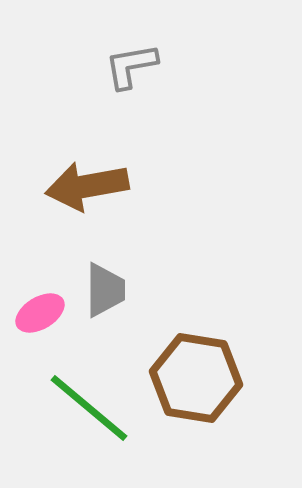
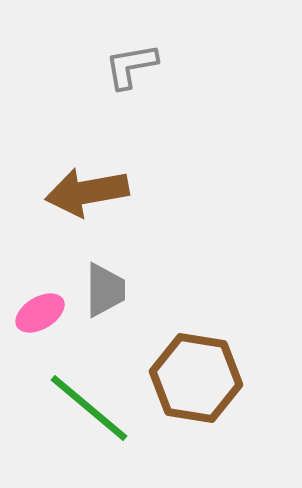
brown arrow: moved 6 px down
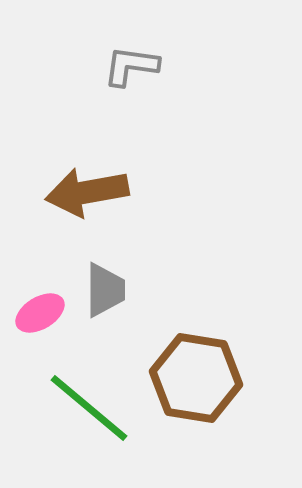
gray L-shape: rotated 18 degrees clockwise
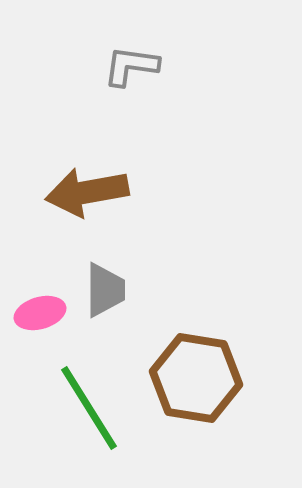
pink ellipse: rotated 15 degrees clockwise
green line: rotated 18 degrees clockwise
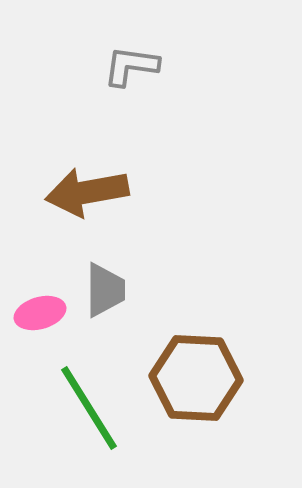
brown hexagon: rotated 6 degrees counterclockwise
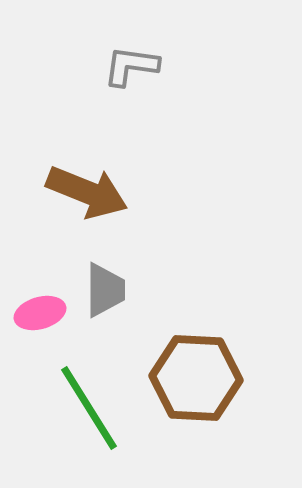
brown arrow: rotated 148 degrees counterclockwise
